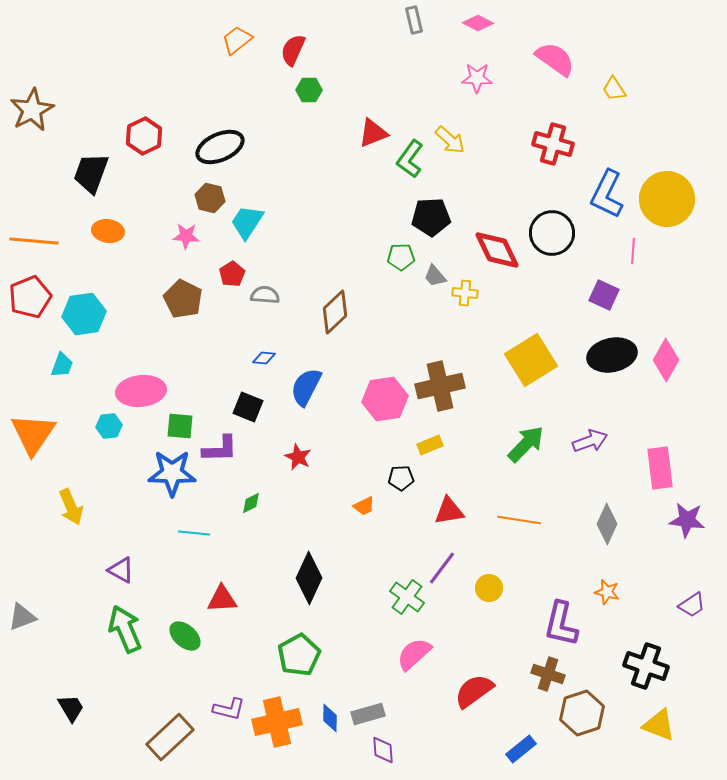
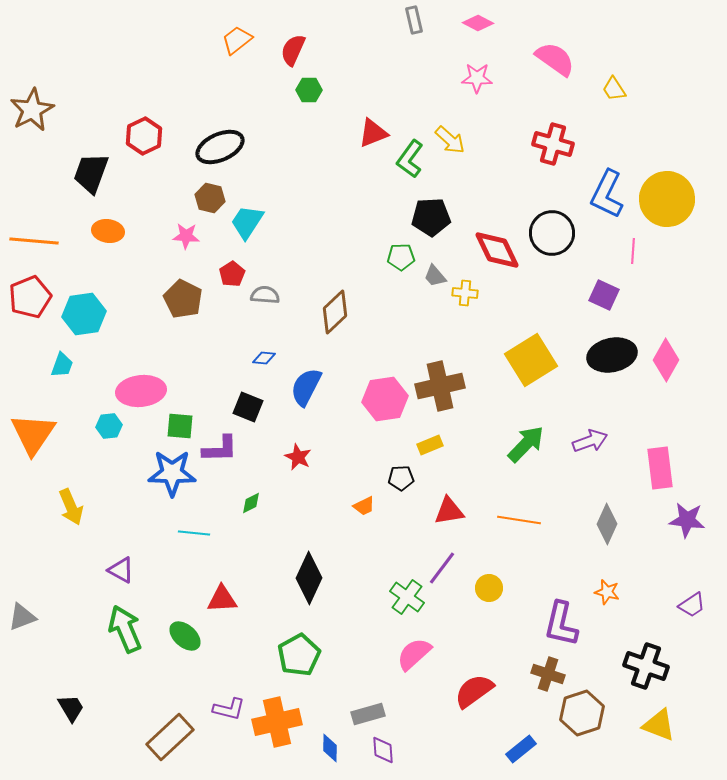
blue diamond at (330, 718): moved 30 px down
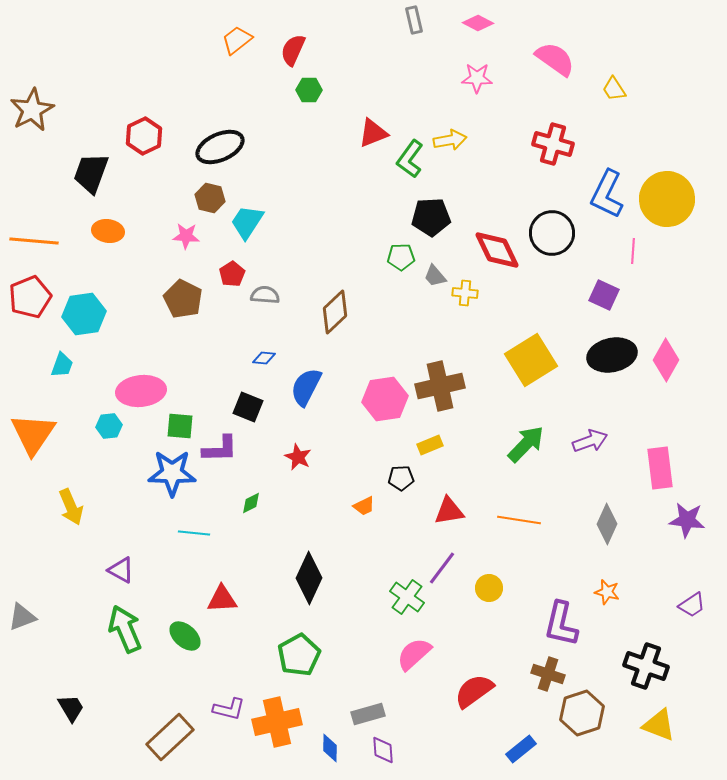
yellow arrow at (450, 140): rotated 52 degrees counterclockwise
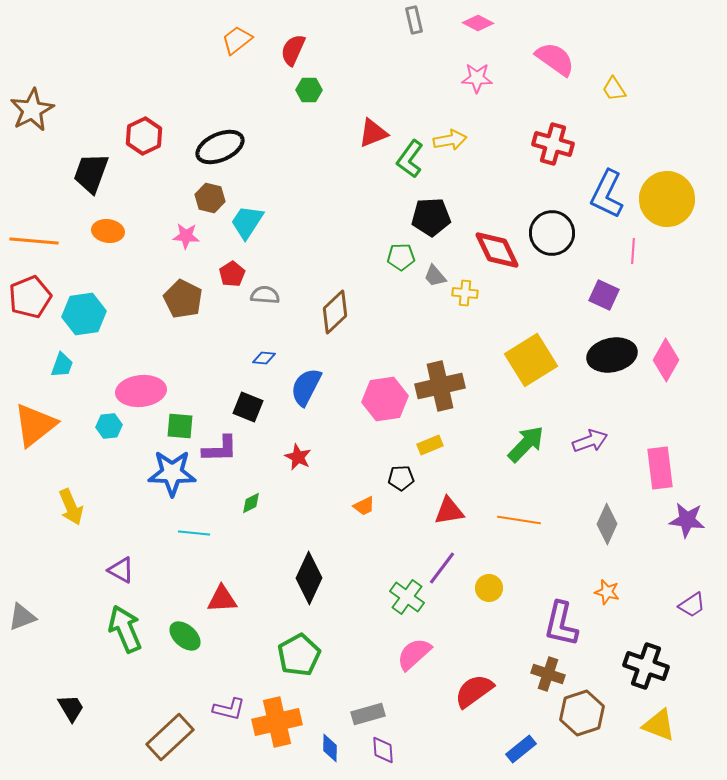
orange triangle at (33, 434): moved 2 px right, 9 px up; rotated 18 degrees clockwise
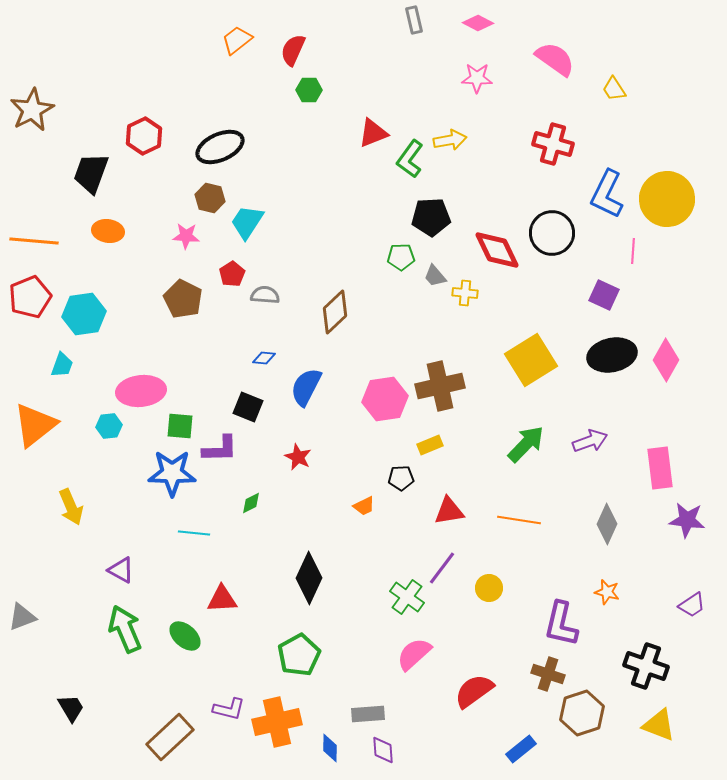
gray rectangle at (368, 714): rotated 12 degrees clockwise
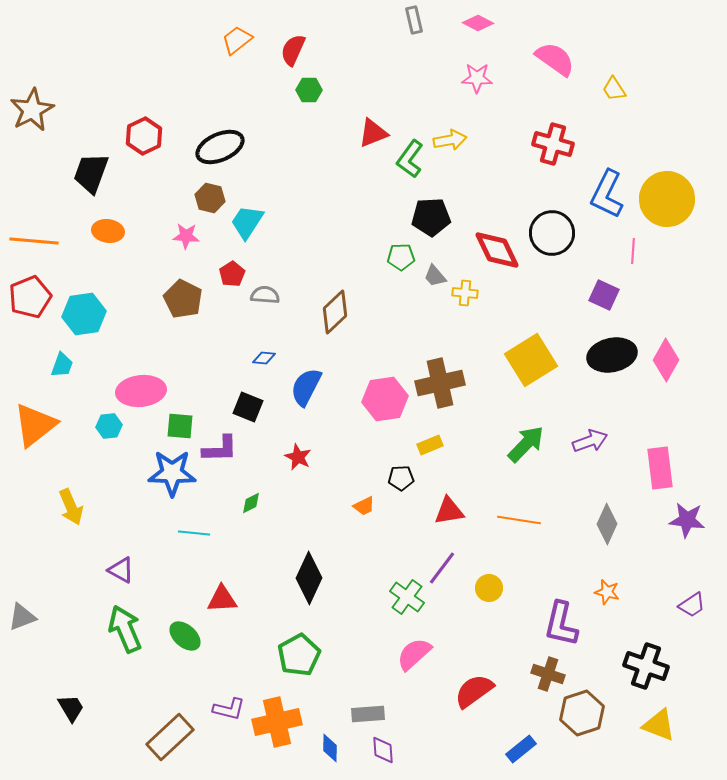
brown cross at (440, 386): moved 3 px up
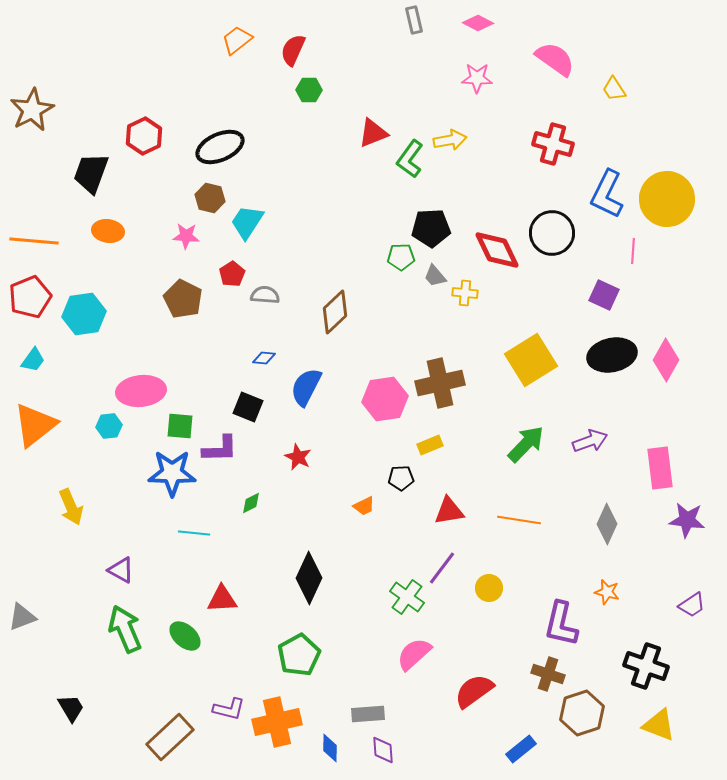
black pentagon at (431, 217): moved 11 px down
cyan trapezoid at (62, 365): moved 29 px left, 5 px up; rotated 16 degrees clockwise
